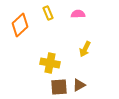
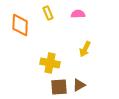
orange diamond: rotated 45 degrees counterclockwise
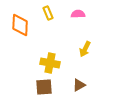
brown square: moved 15 px left
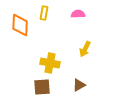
yellow rectangle: moved 4 px left; rotated 32 degrees clockwise
brown square: moved 2 px left
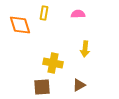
orange diamond: rotated 20 degrees counterclockwise
yellow arrow: rotated 21 degrees counterclockwise
yellow cross: moved 3 px right
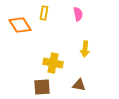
pink semicircle: rotated 80 degrees clockwise
orange diamond: rotated 15 degrees counterclockwise
brown triangle: rotated 40 degrees clockwise
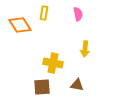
brown triangle: moved 2 px left
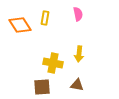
yellow rectangle: moved 1 px right, 5 px down
yellow arrow: moved 6 px left, 5 px down
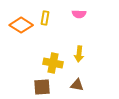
pink semicircle: moved 1 px right; rotated 104 degrees clockwise
orange diamond: moved 1 px right; rotated 25 degrees counterclockwise
